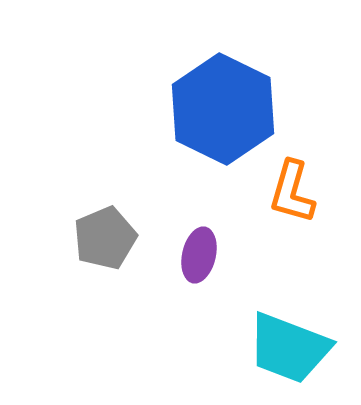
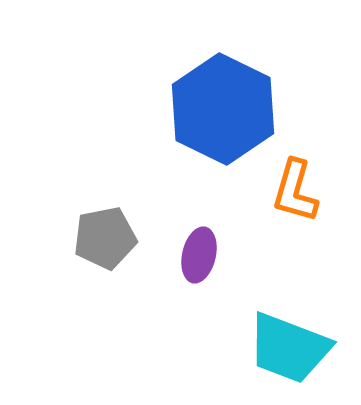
orange L-shape: moved 3 px right, 1 px up
gray pentagon: rotated 12 degrees clockwise
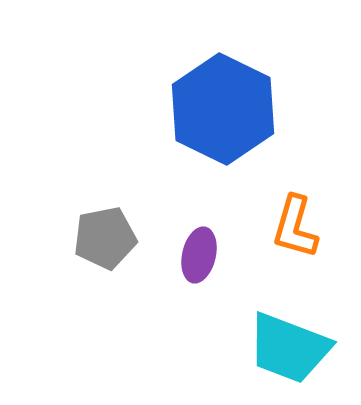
orange L-shape: moved 36 px down
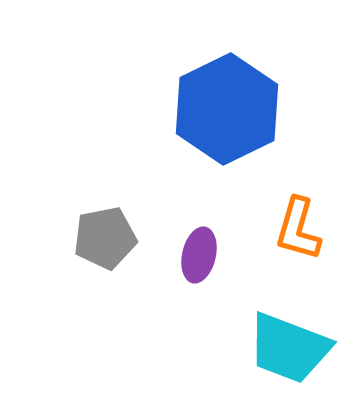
blue hexagon: moved 4 px right; rotated 8 degrees clockwise
orange L-shape: moved 3 px right, 2 px down
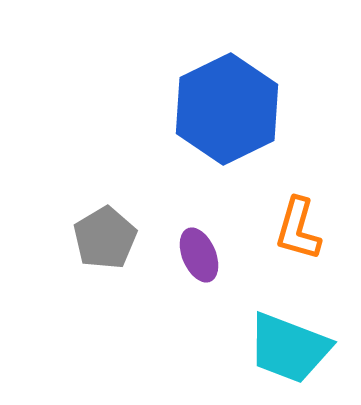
gray pentagon: rotated 20 degrees counterclockwise
purple ellipse: rotated 36 degrees counterclockwise
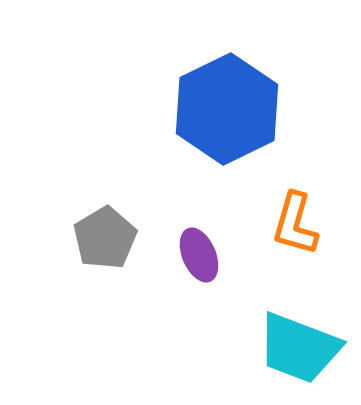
orange L-shape: moved 3 px left, 5 px up
cyan trapezoid: moved 10 px right
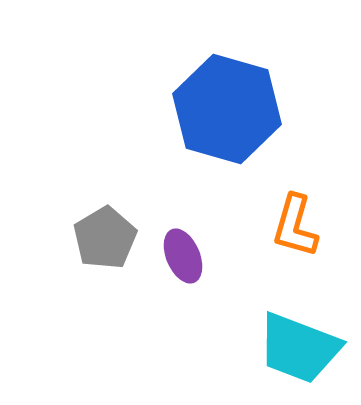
blue hexagon: rotated 18 degrees counterclockwise
orange L-shape: moved 2 px down
purple ellipse: moved 16 px left, 1 px down
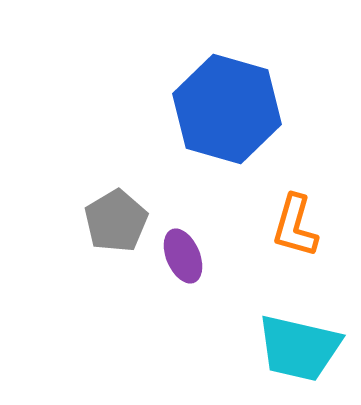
gray pentagon: moved 11 px right, 17 px up
cyan trapezoid: rotated 8 degrees counterclockwise
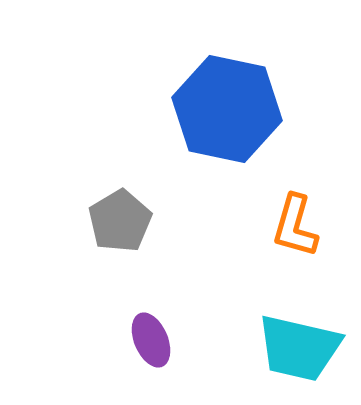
blue hexagon: rotated 4 degrees counterclockwise
gray pentagon: moved 4 px right
purple ellipse: moved 32 px left, 84 px down
